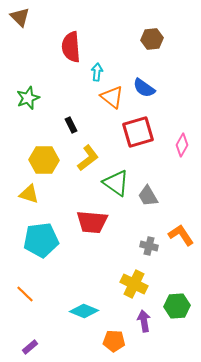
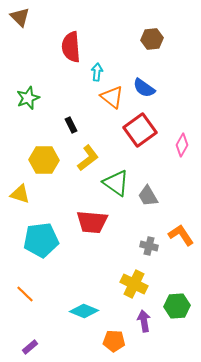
red square: moved 2 px right, 2 px up; rotated 20 degrees counterclockwise
yellow triangle: moved 9 px left
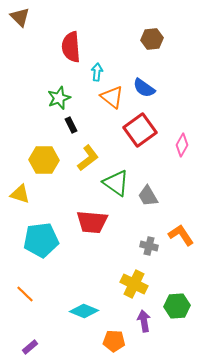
green star: moved 31 px right
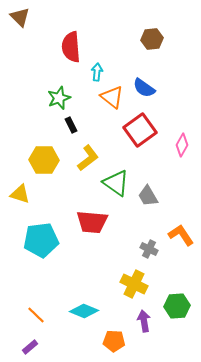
gray cross: moved 3 px down; rotated 12 degrees clockwise
orange line: moved 11 px right, 21 px down
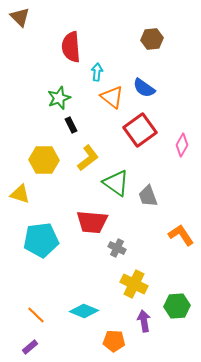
gray trapezoid: rotated 10 degrees clockwise
gray cross: moved 32 px left, 1 px up
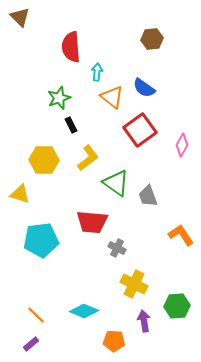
purple rectangle: moved 1 px right, 3 px up
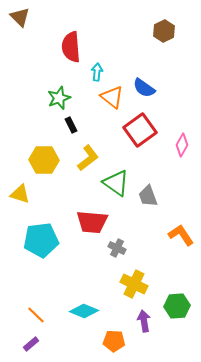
brown hexagon: moved 12 px right, 8 px up; rotated 20 degrees counterclockwise
